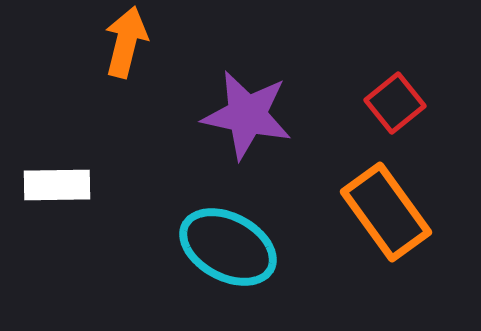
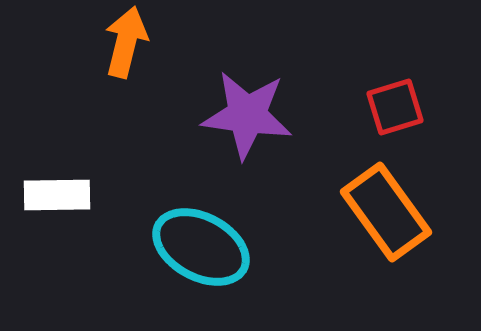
red square: moved 4 px down; rotated 22 degrees clockwise
purple star: rotated 4 degrees counterclockwise
white rectangle: moved 10 px down
cyan ellipse: moved 27 px left
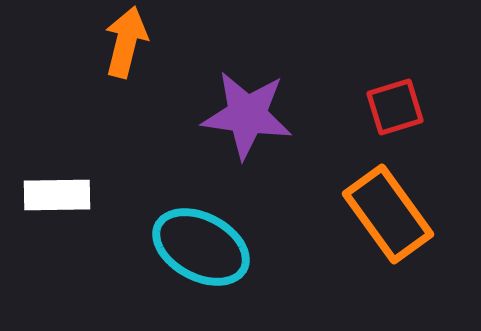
orange rectangle: moved 2 px right, 2 px down
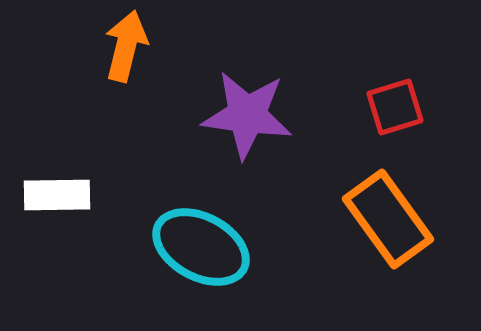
orange arrow: moved 4 px down
orange rectangle: moved 5 px down
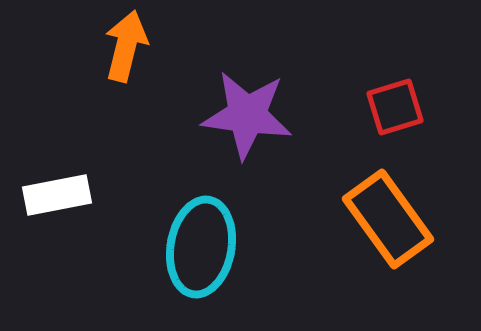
white rectangle: rotated 10 degrees counterclockwise
cyan ellipse: rotated 72 degrees clockwise
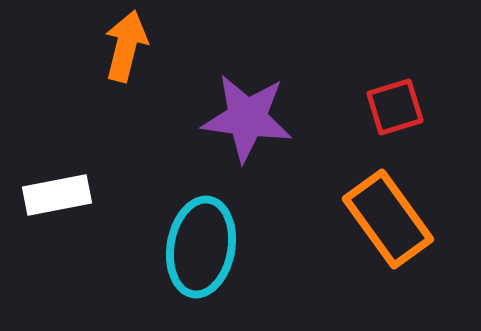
purple star: moved 3 px down
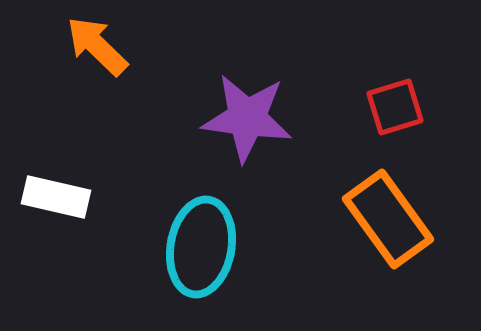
orange arrow: moved 29 px left; rotated 60 degrees counterclockwise
white rectangle: moved 1 px left, 2 px down; rotated 24 degrees clockwise
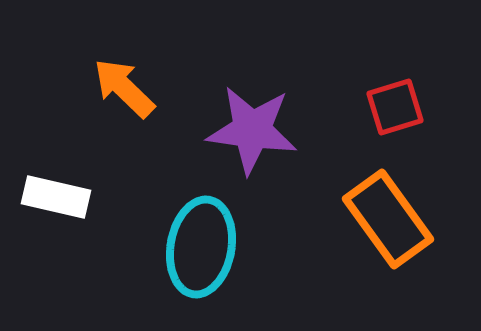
orange arrow: moved 27 px right, 42 px down
purple star: moved 5 px right, 12 px down
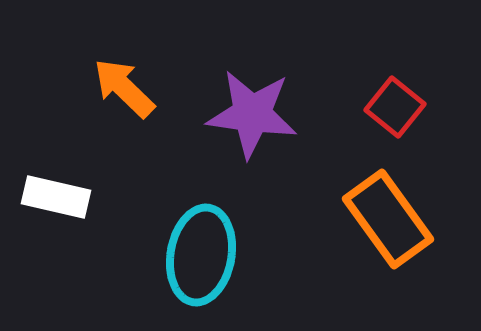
red square: rotated 34 degrees counterclockwise
purple star: moved 16 px up
cyan ellipse: moved 8 px down
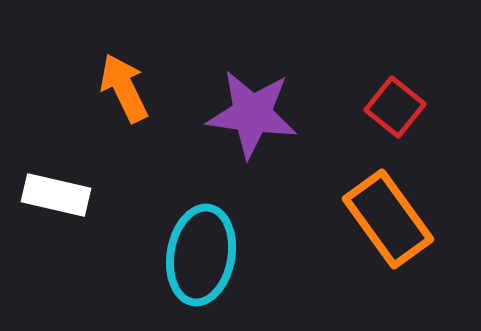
orange arrow: rotated 20 degrees clockwise
white rectangle: moved 2 px up
